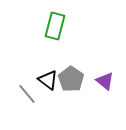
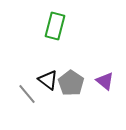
gray pentagon: moved 4 px down
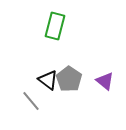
gray pentagon: moved 2 px left, 4 px up
gray line: moved 4 px right, 7 px down
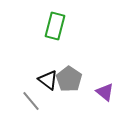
purple triangle: moved 11 px down
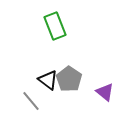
green rectangle: rotated 36 degrees counterclockwise
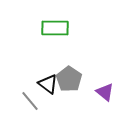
green rectangle: moved 2 px down; rotated 68 degrees counterclockwise
black triangle: moved 4 px down
gray line: moved 1 px left
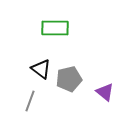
gray pentagon: rotated 25 degrees clockwise
black triangle: moved 7 px left, 15 px up
gray line: rotated 60 degrees clockwise
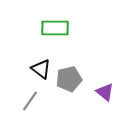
gray line: rotated 15 degrees clockwise
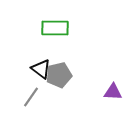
gray pentagon: moved 10 px left, 4 px up
purple triangle: moved 8 px right; rotated 36 degrees counterclockwise
gray line: moved 1 px right, 4 px up
